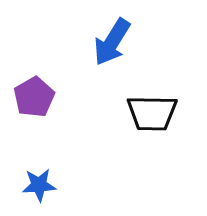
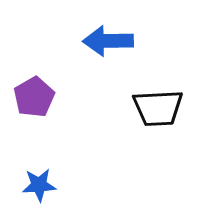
blue arrow: moved 4 px left, 1 px up; rotated 57 degrees clockwise
black trapezoid: moved 6 px right, 5 px up; rotated 4 degrees counterclockwise
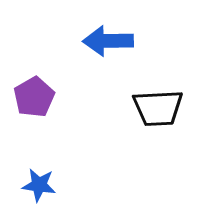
blue star: rotated 12 degrees clockwise
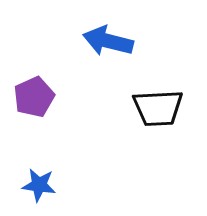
blue arrow: rotated 15 degrees clockwise
purple pentagon: rotated 6 degrees clockwise
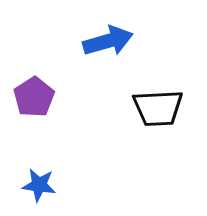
blue arrow: rotated 150 degrees clockwise
purple pentagon: rotated 9 degrees counterclockwise
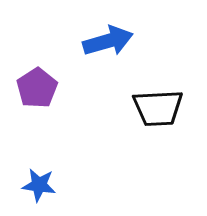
purple pentagon: moved 3 px right, 9 px up
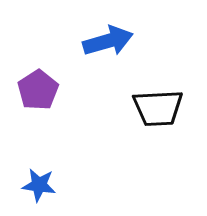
purple pentagon: moved 1 px right, 2 px down
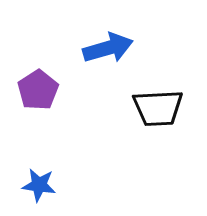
blue arrow: moved 7 px down
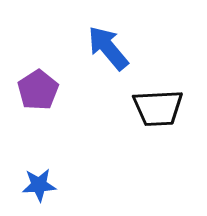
blue arrow: rotated 114 degrees counterclockwise
blue star: rotated 12 degrees counterclockwise
